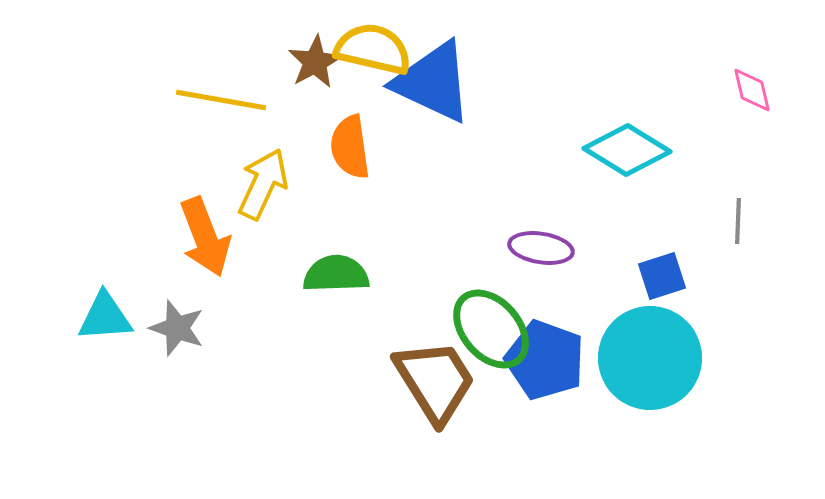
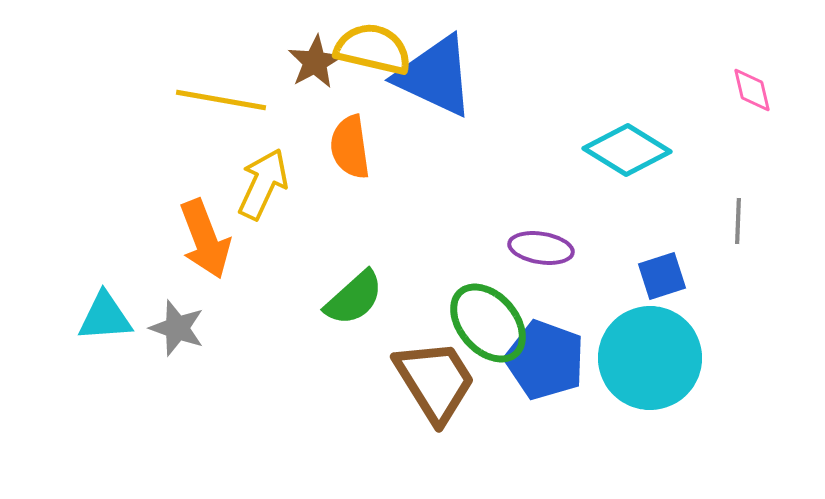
blue triangle: moved 2 px right, 6 px up
orange arrow: moved 2 px down
green semicircle: moved 18 px right, 24 px down; rotated 140 degrees clockwise
green ellipse: moved 3 px left, 6 px up
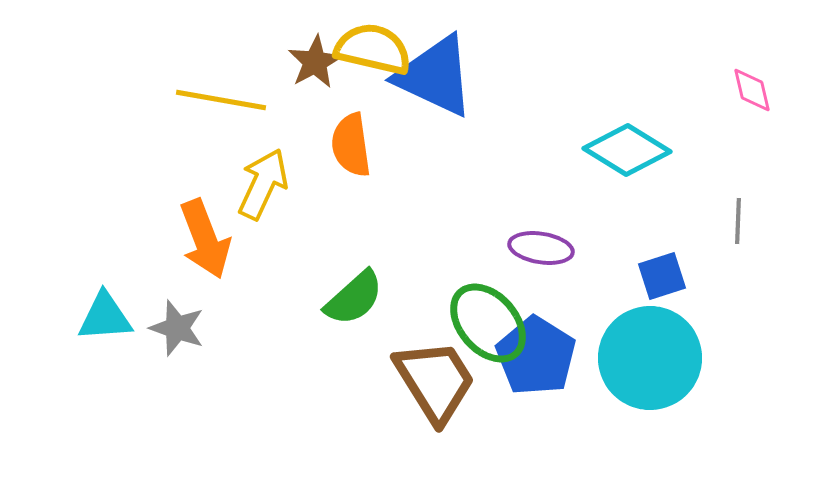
orange semicircle: moved 1 px right, 2 px up
blue pentagon: moved 9 px left, 4 px up; rotated 12 degrees clockwise
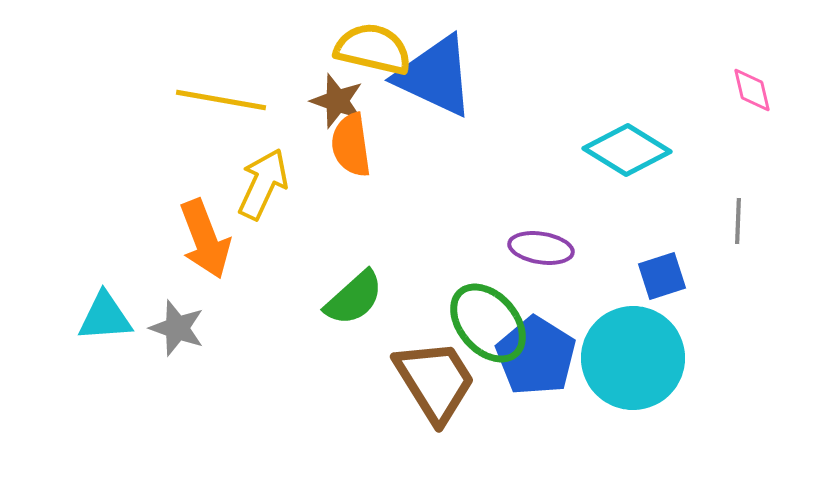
brown star: moved 22 px right, 39 px down; rotated 24 degrees counterclockwise
cyan circle: moved 17 px left
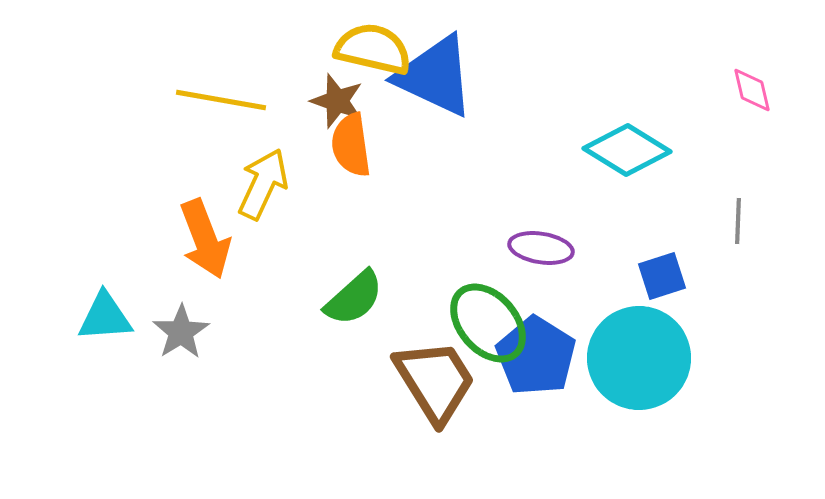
gray star: moved 4 px right, 4 px down; rotated 20 degrees clockwise
cyan circle: moved 6 px right
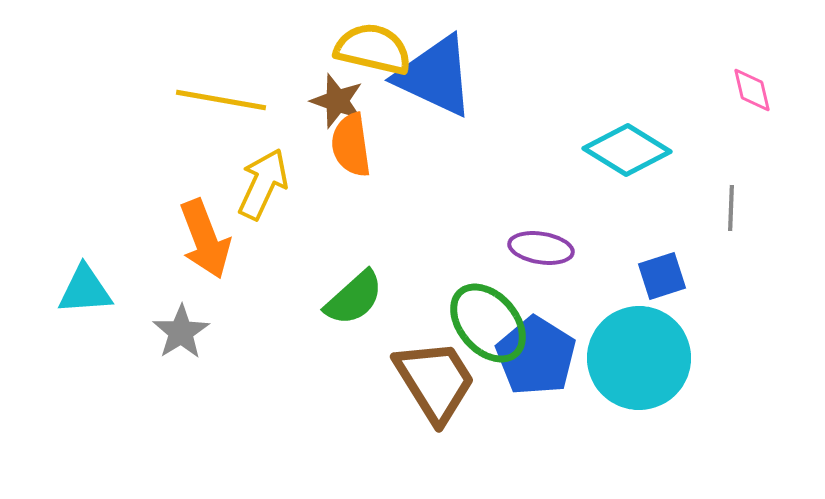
gray line: moved 7 px left, 13 px up
cyan triangle: moved 20 px left, 27 px up
